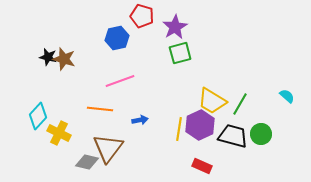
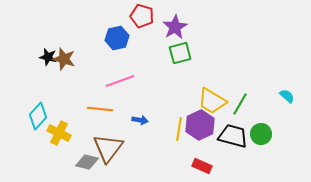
blue arrow: rotated 21 degrees clockwise
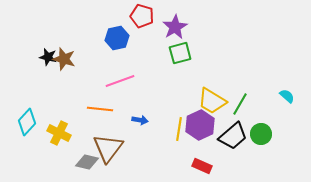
cyan diamond: moved 11 px left, 6 px down
black trapezoid: rotated 124 degrees clockwise
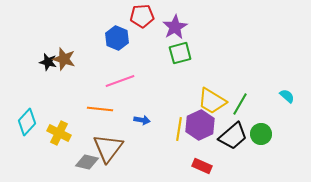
red pentagon: rotated 20 degrees counterclockwise
blue hexagon: rotated 25 degrees counterclockwise
black star: moved 5 px down
blue arrow: moved 2 px right
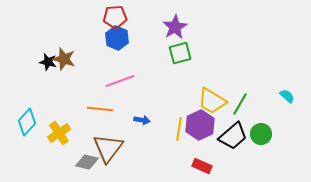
red pentagon: moved 27 px left, 1 px down
yellow cross: rotated 30 degrees clockwise
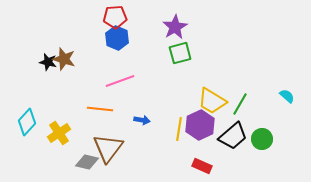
green circle: moved 1 px right, 5 px down
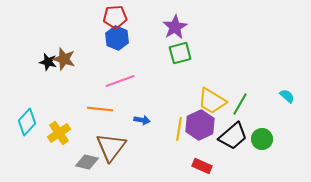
brown triangle: moved 3 px right, 1 px up
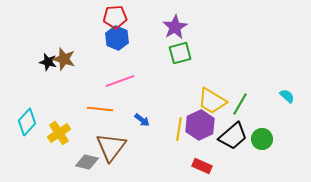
blue arrow: rotated 28 degrees clockwise
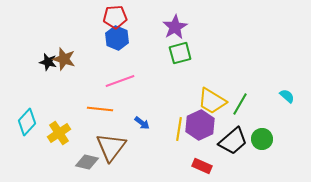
blue arrow: moved 3 px down
black trapezoid: moved 5 px down
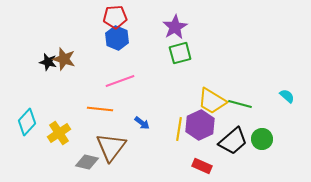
green line: rotated 75 degrees clockwise
